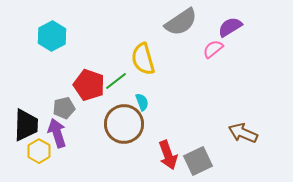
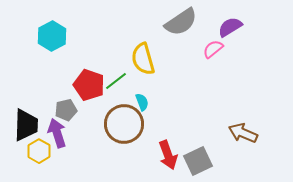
gray pentagon: moved 2 px right, 2 px down
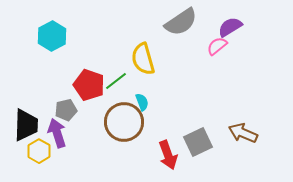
pink semicircle: moved 4 px right, 3 px up
brown circle: moved 2 px up
gray square: moved 19 px up
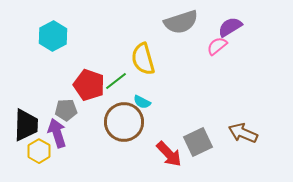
gray semicircle: rotated 16 degrees clockwise
cyan hexagon: moved 1 px right
cyan semicircle: rotated 138 degrees clockwise
gray pentagon: rotated 10 degrees clockwise
red arrow: moved 1 px right, 1 px up; rotated 24 degrees counterclockwise
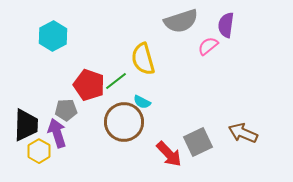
gray semicircle: moved 1 px up
purple semicircle: moved 4 px left, 2 px up; rotated 50 degrees counterclockwise
pink semicircle: moved 9 px left
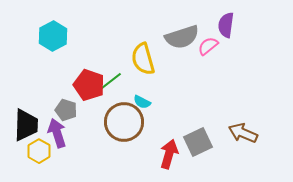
gray semicircle: moved 1 px right, 16 px down
green line: moved 5 px left
gray pentagon: rotated 20 degrees clockwise
red arrow: rotated 120 degrees counterclockwise
